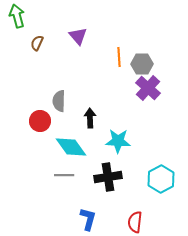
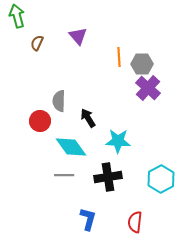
black arrow: moved 2 px left; rotated 30 degrees counterclockwise
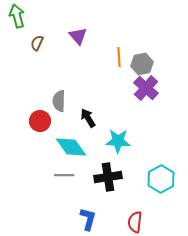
gray hexagon: rotated 10 degrees counterclockwise
purple cross: moved 2 px left
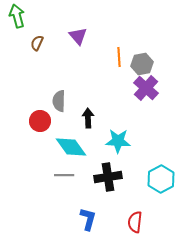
black arrow: rotated 30 degrees clockwise
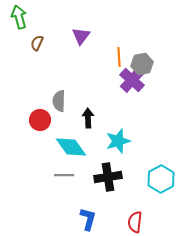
green arrow: moved 2 px right, 1 px down
purple triangle: moved 3 px right; rotated 18 degrees clockwise
purple cross: moved 14 px left, 8 px up
red circle: moved 1 px up
cyan star: rotated 20 degrees counterclockwise
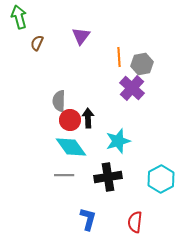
purple cross: moved 8 px down
red circle: moved 30 px right
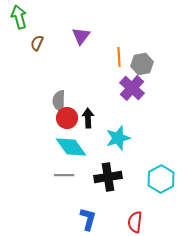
red circle: moved 3 px left, 2 px up
cyan star: moved 3 px up
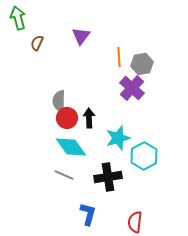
green arrow: moved 1 px left, 1 px down
black arrow: moved 1 px right
gray line: rotated 24 degrees clockwise
cyan hexagon: moved 17 px left, 23 px up
blue L-shape: moved 5 px up
